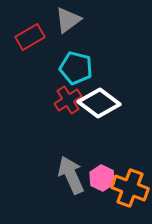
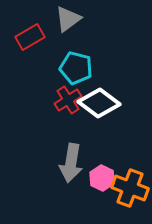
gray triangle: moved 1 px up
gray arrow: moved 12 px up; rotated 147 degrees counterclockwise
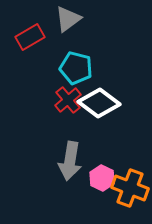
red cross: rotated 8 degrees counterclockwise
gray arrow: moved 1 px left, 2 px up
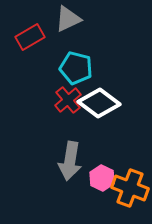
gray triangle: rotated 12 degrees clockwise
